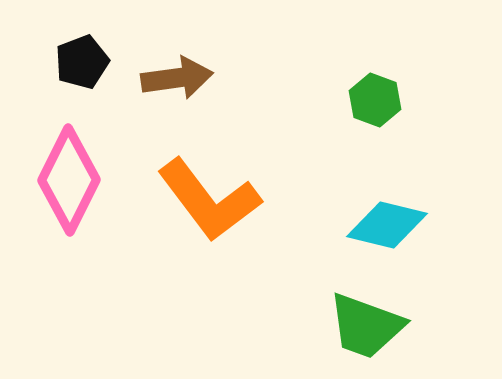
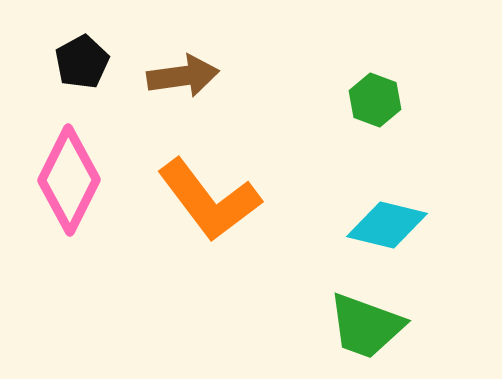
black pentagon: rotated 8 degrees counterclockwise
brown arrow: moved 6 px right, 2 px up
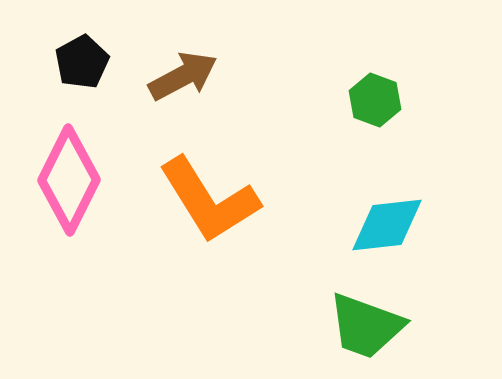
brown arrow: rotated 20 degrees counterclockwise
orange L-shape: rotated 5 degrees clockwise
cyan diamond: rotated 20 degrees counterclockwise
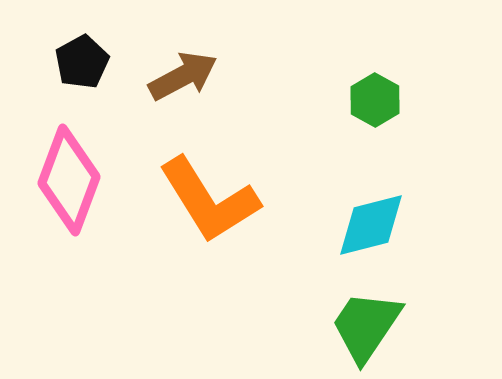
green hexagon: rotated 9 degrees clockwise
pink diamond: rotated 6 degrees counterclockwise
cyan diamond: moved 16 px left; rotated 8 degrees counterclockwise
green trapezoid: rotated 104 degrees clockwise
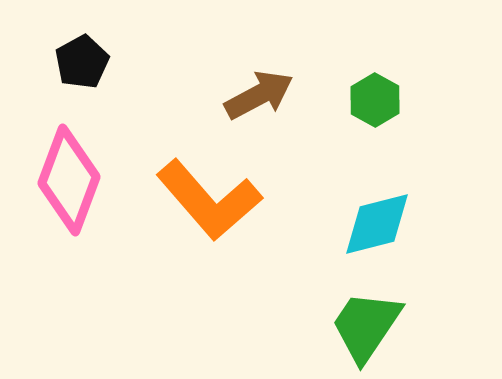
brown arrow: moved 76 px right, 19 px down
orange L-shape: rotated 9 degrees counterclockwise
cyan diamond: moved 6 px right, 1 px up
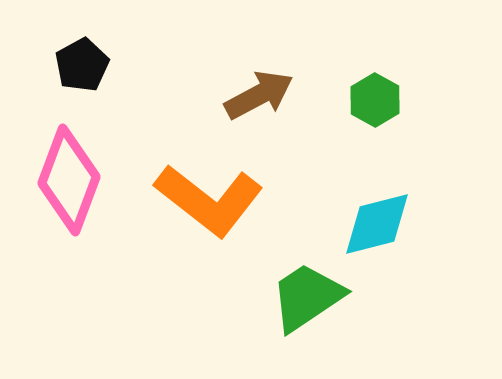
black pentagon: moved 3 px down
orange L-shape: rotated 11 degrees counterclockwise
green trapezoid: moved 59 px left, 29 px up; rotated 22 degrees clockwise
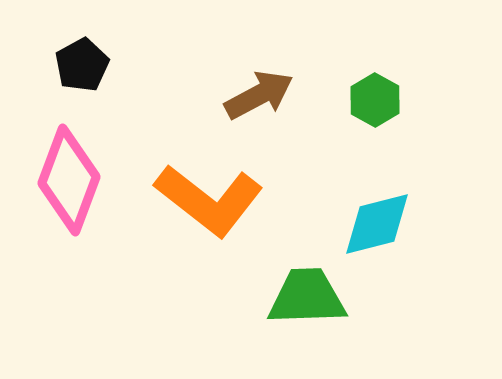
green trapezoid: rotated 32 degrees clockwise
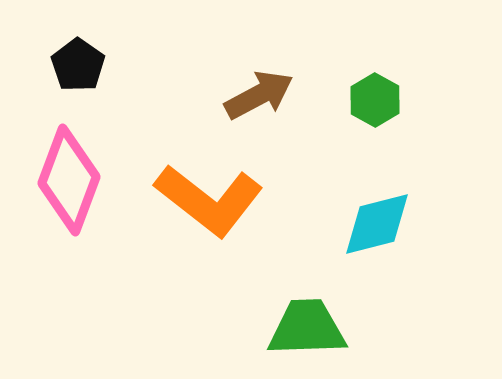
black pentagon: moved 4 px left; rotated 8 degrees counterclockwise
green trapezoid: moved 31 px down
